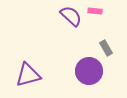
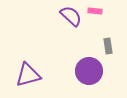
gray rectangle: moved 2 px right, 2 px up; rotated 21 degrees clockwise
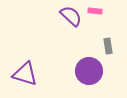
purple triangle: moved 3 px left, 1 px up; rotated 32 degrees clockwise
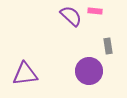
purple triangle: rotated 24 degrees counterclockwise
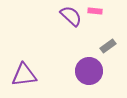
gray rectangle: rotated 63 degrees clockwise
purple triangle: moved 1 px left, 1 px down
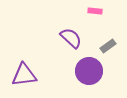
purple semicircle: moved 22 px down
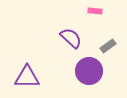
purple triangle: moved 3 px right, 2 px down; rotated 8 degrees clockwise
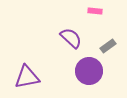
purple triangle: rotated 12 degrees counterclockwise
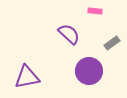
purple semicircle: moved 2 px left, 4 px up
gray rectangle: moved 4 px right, 3 px up
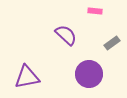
purple semicircle: moved 3 px left, 1 px down
purple circle: moved 3 px down
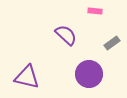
purple triangle: rotated 24 degrees clockwise
